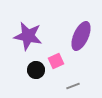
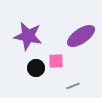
purple ellipse: rotated 32 degrees clockwise
pink square: rotated 21 degrees clockwise
black circle: moved 2 px up
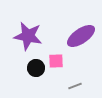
gray line: moved 2 px right
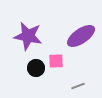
gray line: moved 3 px right
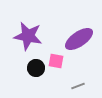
purple ellipse: moved 2 px left, 3 px down
pink square: rotated 14 degrees clockwise
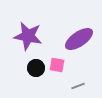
pink square: moved 1 px right, 4 px down
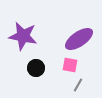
purple star: moved 5 px left
pink square: moved 13 px right
gray line: moved 1 px up; rotated 40 degrees counterclockwise
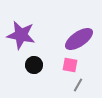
purple star: moved 2 px left, 1 px up
black circle: moved 2 px left, 3 px up
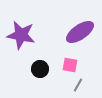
purple ellipse: moved 1 px right, 7 px up
black circle: moved 6 px right, 4 px down
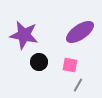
purple star: moved 3 px right
black circle: moved 1 px left, 7 px up
